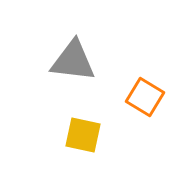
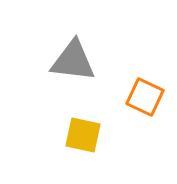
orange square: rotated 6 degrees counterclockwise
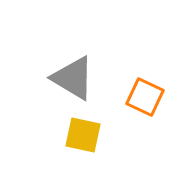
gray triangle: moved 17 px down; rotated 24 degrees clockwise
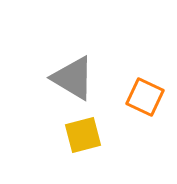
yellow square: rotated 27 degrees counterclockwise
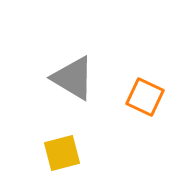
yellow square: moved 21 px left, 18 px down
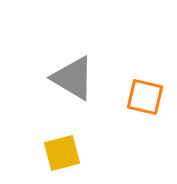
orange square: rotated 12 degrees counterclockwise
